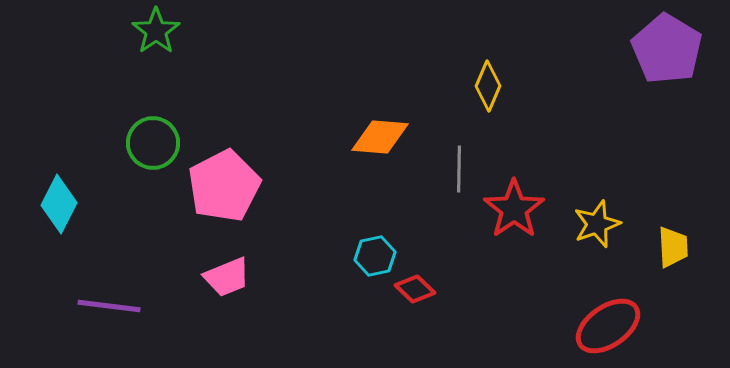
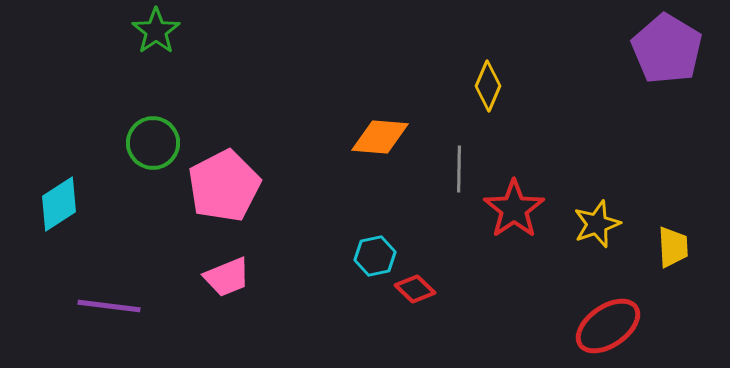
cyan diamond: rotated 30 degrees clockwise
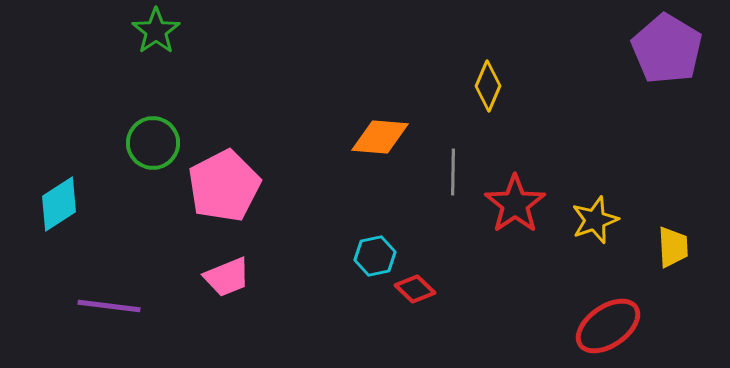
gray line: moved 6 px left, 3 px down
red star: moved 1 px right, 5 px up
yellow star: moved 2 px left, 4 px up
